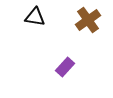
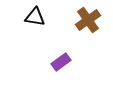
purple rectangle: moved 4 px left, 5 px up; rotated 12 degrees clockwise
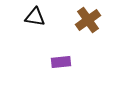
purple rectangle: rotated 30 degrees clockwise
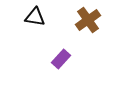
purple rectangle: moved 3 px up; rotated 42 degrees counterclockwise
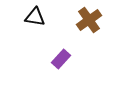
brown cross: moved 1 px right
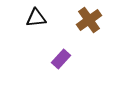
black triangle: moved 1 px right, 1 px down; rotated 15 degrees counterclockwise
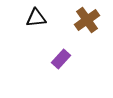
brown cross: moved 2 px left
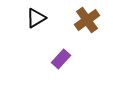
black triangle: rotated 25 degrees counterclockwise
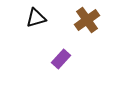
black triangle: rotated 15 degrees clockwise
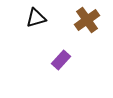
purple rectangle: moved 1 px down
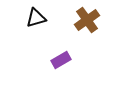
purple rectangle: rotated 18 degrees clockwise
